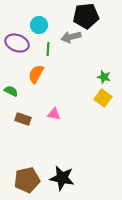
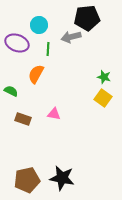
black pentagon: moved 1 px right, 2 px down
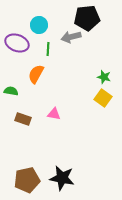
green semicircle: rotated 16 degrees counterclockwise
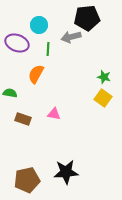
green semicircle: moved 1 px left, 2 px down
black star: moved 4 px right, 6 px up; rotated 15 degrees counterclockwise
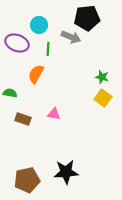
gray arrow: rotated 144 degrees counterclockwise
green star: moved 2 px left
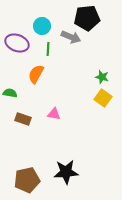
cyan circle: moved 3 px right, 1 px down
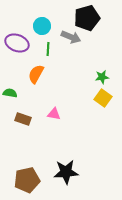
black pentagon: rotated 10 degrees counterclockwise
green star: rotated 24 degrees counterclockwise
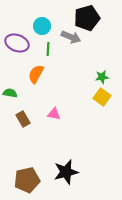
yellow square: moved 1 px left, 1 px up
brown rectangle: rotated 42 degrees clockwise
black star: rotated 10 degrees counterclockwise
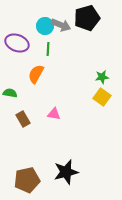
cyan circle: moved 3 px right
gray arrow: moved 10 px left, 12 px up
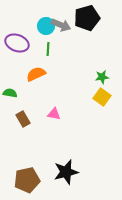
cyan circle: moved 1 px right
orange semicircle: rotated 36 degrees clockwise
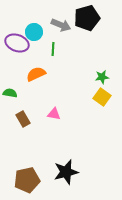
cyan circle: moved 12 px left, 6 px down
green line: moved 5 px right
